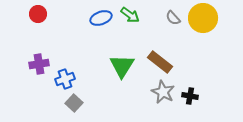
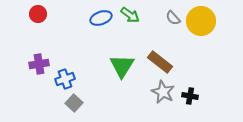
yellow circle: moved 2 px left, 3 px down
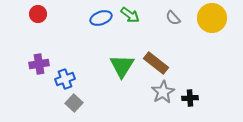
yellow circle: moved 11 px right, 3 px up
brown rectangle: moved 4 px left, 1 px down
gray star: rotated 15 degrees clockwise
black cross: moved 2 px down; rotated 14 degrees counterclockwise
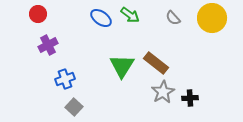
blue ellipse: rotated 55 degrees clockwise
purple cross: moved 9 px right, 19 px up; rotated 18 degrees counterclockwise
gray square: moved 4 px down
